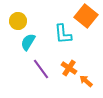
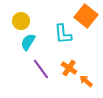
yellow circle: moved 3 px right
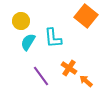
cyan L-shape: moved 10 px left, 4 px down
purple line: moved 7 px down
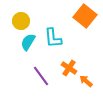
orange square: moved 1 px left
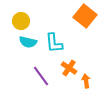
cyan L-shape: moved 1 px right, 5 px down
cyan semicircle: rotated 108 degrees counterclockwise
orange arrow: rotated 40 degrees clockwise
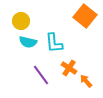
purple line: moved 1 px up
orange arrow: rotated 32 degrees counterclockwise
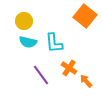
yellow circle: moved 3 px right
